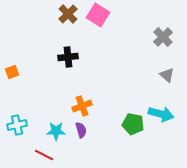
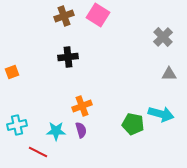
brown cross: moved 4 px left, 2 px down; rotated 24 degrees clockwise
gray triangle: moved 2 px right, 1 px up; rotated 42 degrees counterclockwise
red line: moved 6 px left, 3 px up
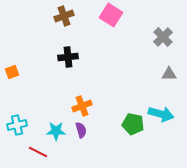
pink square: moved 13 px right
